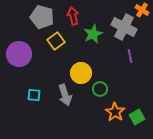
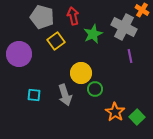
green circle: moved 5 px left
green square: rotated 14 degrees counterclockwise
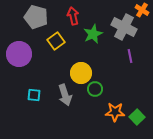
gray pentagon: moved 6 px left
orange star: rotated 30 degrees counterclockwise
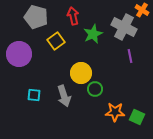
gray arrow: moved 1 px left, 1 px down
green square: rotated 21 degrees counterclockwise
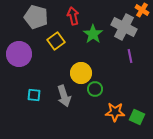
green star: rotated 12 degrees counterclockwise
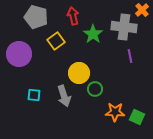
orange cross: rotated 16 degrees clockwise
gray cross: rotated 20 degrees counterclockwise
yellow circle: moved 2 px left
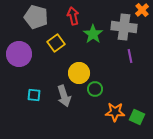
yellow square: moved 2 px down
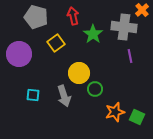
cyan square: moved 1 px left
orange star: rotated 18 degrees counterclockwise
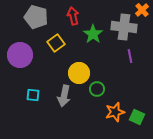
purple circle: moved 1 px right, 1 px down
green circle: moved 2 px right
gray arrow: rotated 30 degrees clockwise
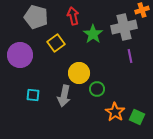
orange cross: rotated 24 degrees clockwise
gray cross: rotated 20 degrees counterclockwise
orange star: rotated 24 degrees counterclockwise
